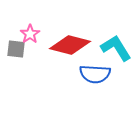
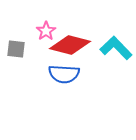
pink star: moved 16 px right, 3 px up
cyan L-shape: rotated 12 degrees counterclockwise
blue semicircle: moved 31 px left
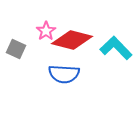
red diamond: moved 2 px right, 5 px up
gray square: rotated 18 degrees clockwise
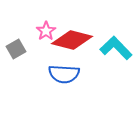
gray square: rotated 36 degrees clockwise
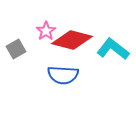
cyan L-shape: moved 3 px left, 1 px down; rotated 8 degrees counterclockwise
blue semicircle: moved 1 px left, 1 px down
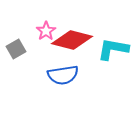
cyan L-shape: rotated 28 degrees counterclockwise
blue semicircle: rotated 12 degrees counterclockwise
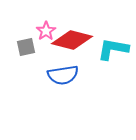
gray square: moved 10 px right, 2 px up; rotated 18 degrees clockwise
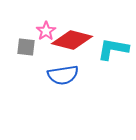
gray square: rotated 18 degrees clockwise
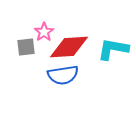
pink star: moved 2 px left, 1 px down
red diamond: moved 3 px left, 7 px down; rotated 18 degrees counterclockwise
gray square: rotated 12 degrees counterclockwise
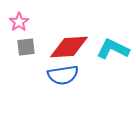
pink star: moved 25 px left, 10 px up
cyan L-shape: rotated 16 degrees clockwise
